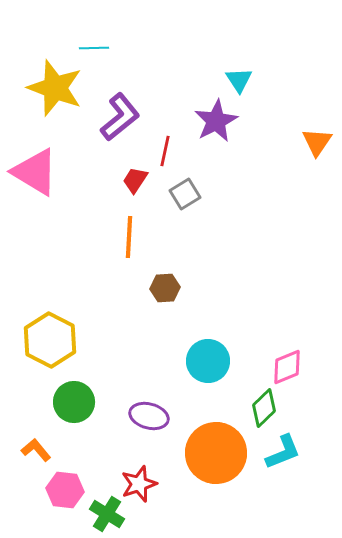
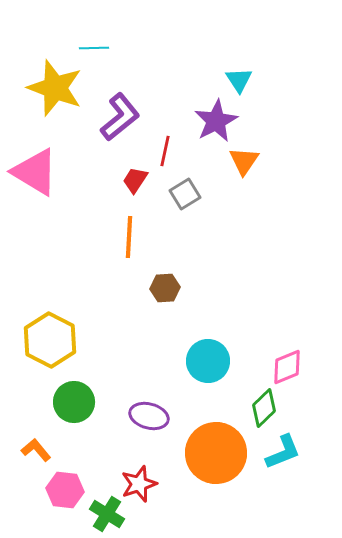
orange triangle: moved 73 px left, 19 px down
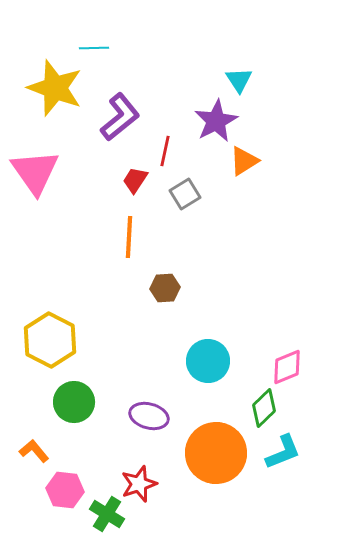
orange triangle: rotated 24 degrees clockwise
pink triangle: rotated 24 degrees clockwise
orange L-shape: moved 2 px left, 1 px down
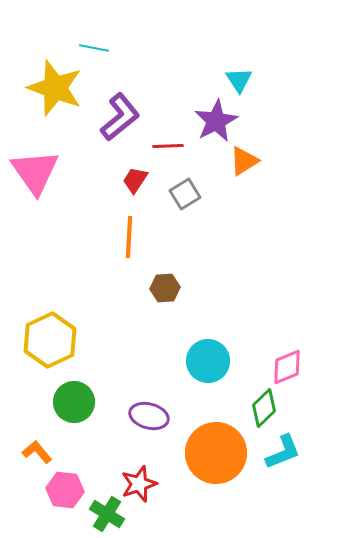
cyan line: rotated 12 degrees clockwise
red line: moved 3 px right, 5 px up; rotated 76 degrees clockwise
yellow hexagon: rotated 8 degrees clockwise
orange L-shape: moved 3 px right, 1 px down
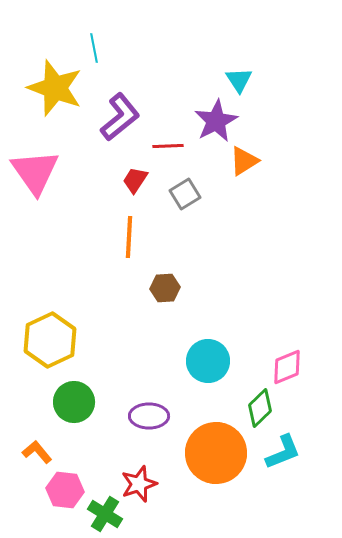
cyan line: rotated 68 degrees clockwise
green diamond: moved 4 px left
purple ellipse: rotated 15 degrees counterclockwise
green cross: moved 2 px left
